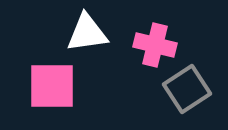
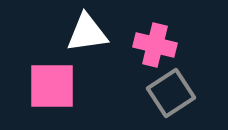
gray square: moved 16 px left, 4 px down
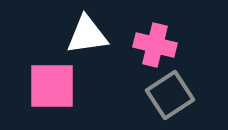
white triangle: moved 2 px down
gray square: moved 1 px left, 2 px down
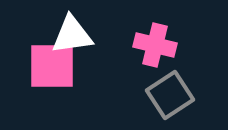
white triangle: moved 15 px left
pink square: moved 20 px up
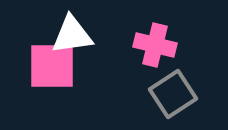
gray square: moved 3 px right, 1 px up
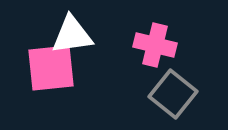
pink square: moved 1 px left, 2 px down; rotated 6 degrees counterclockwise
gray square: rotated 18 degrees counterclockwise
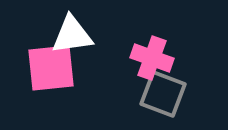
pink cross: moved 3 px left, 13 px down; rotated 6 degrees clockwise
gray square: moved 10 px left; rotated 18 degrees counterclockwise
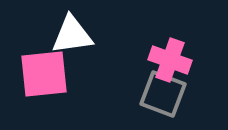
pink cross: moved 18 px right, 2 px down
pink square: moved 7 px left, 6 px down
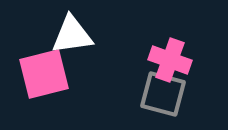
pink square: rotated 8 degrees counterclockwise
gray square: rotated 6 degrees counterclockwise
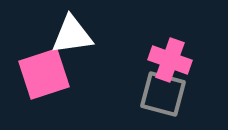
pink square: rotated 4 degrees counterclockwise
